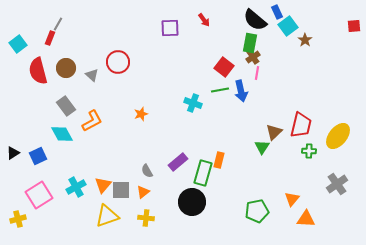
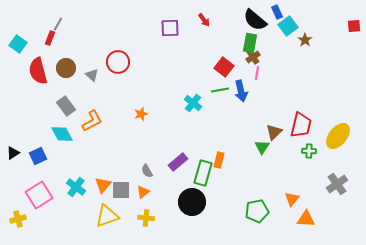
cyan square at (18, 44): rotated 18 degrees counterclockwise
cyan cross at (193, 103): rotated 18 degrees clockwise
cyan cross at (76, 187): rotated 24 degrees counterclockwise
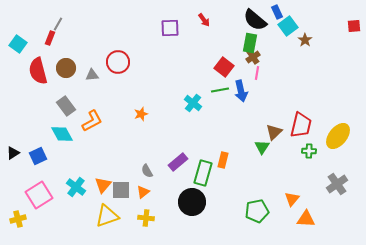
gray triangle at (92, 75): rotated 48 degrees counterclockwise
orange rectangle at (219, 160): moved 4 px right
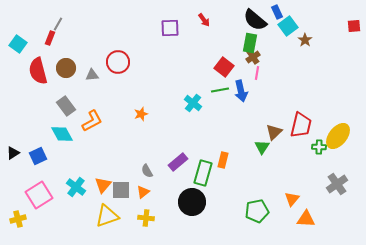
green cross at (309, 151): moved 10 px right, 4 px up
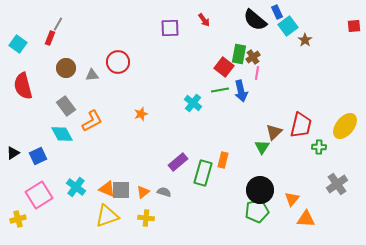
green rectangle at (250, 43): moved 11 px left, 11 px down
red semicircle at (38, 71): moved 15 px left, 15 px down
yellow ellipse at (338, 136): moved 7 px right, 10 px up
gray semicircle at (147, 171): moved 17 px right, 21 px down; rotated 136 degrees clockwise
orange triangle at (103, 185): moved 4 px right, 4 px down; rotated 48 degrees counterclockwise
black circle at (192, 202): moved 68 px right, 12 px up
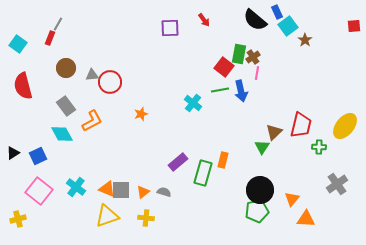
red circle at (118, 62): moved 8 px left, 20 px down
pink square at (39, 195): moved 4 px up; rotated 20 degrees counterclockwise
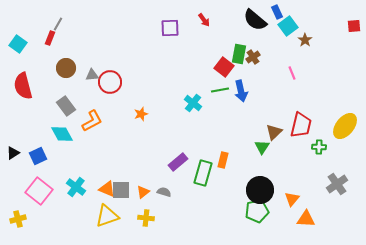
pink line at (257, 73): moved 35 px right; rotated 32 degrees counterclockwise
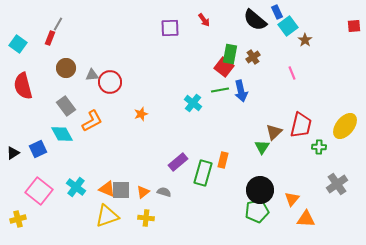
green rectangle at (239, 54): moved 9 px left
blue square at (38, 156): moved 7 px up
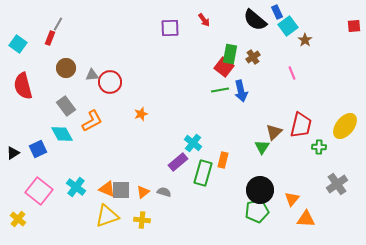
cyan cross at (193, 103): moved 40 px down
yellow cross at (146, 218): moved 4 px left, 2 px down
yellow cross at (18, 219): rotated 35 degrees counterclockwise
